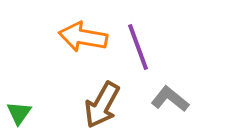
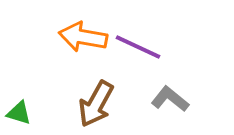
purple line: rotated 45 degrees counterclockwise
brown arrow: moved 6 px left, 1 px up
green triangle: rotated 48 degrees counterclockwise
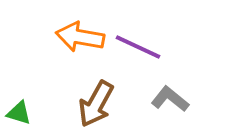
orange arrow: moved 3 px left
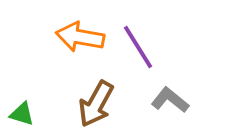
purple line: rotated 33 degrees clockwise
gray L-shape: moved 1 px down
green triangle: moved 3 px right, 1 px down
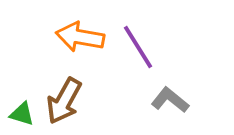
brown arrow: moved 32 px left, 3 px up
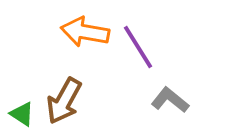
orange arrow: moved 5 px right, 5 px up
green triangle: rotated 16 degrees clockwise
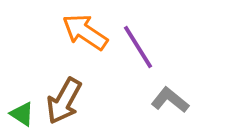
orange arrow: rotated 24 degrees clockwise
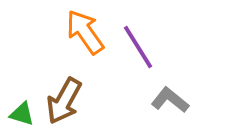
orange arrow: rotated 21 degrees clockwise
green triangle: rotated 16 degrees counterclockwise
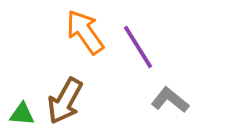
brown arrow: moved 1 px right
green triangle: rotated 12 degrees counterclockwise
